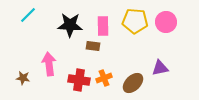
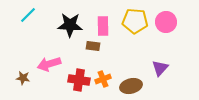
pink arrow: rotated 100 degrees counterclockwise
purple triangle: rotated 36 degrees counterclockwise
orange cross: moved 1 px left, 1 px down
brown ellipse: moved 2 px left, 3 px down; rotated 30 degrees clockwise
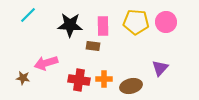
yellow pentagon: moved 1 px right, 1 px down
pink arrow: moved 3 px left, 1 px up
orange cross: moved 1 px right; rotated 21 degrees clockwise
